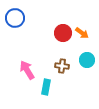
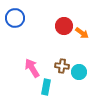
red circle: moved 1 px right, 7 px up
cyan circle: moved 8 px left, 12 px down
pink arrow: moved 5 px right, 2 px up
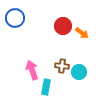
red circle: moved 1 px left
pink arrow: moved 2 px down; rotated 12 degrees clockwise
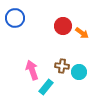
cyan rectangle: rotated 28 degrees clockwise
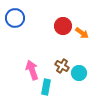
brown cross: rotated 24 degrees clockwise
cyan circle: moved 1 px down
cyan rectangle: rotated 28 degrees counterclockwise
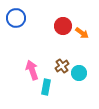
blue circle: moved 1 px right
brown cross: rotated 24 degrees clockwise
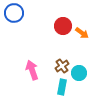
blue circle: moved 2 px left, 5 px up
cyan rectangle: moved 16 px right
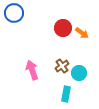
red circle: moved 2 px down
cyan rectangle: moved 4 px right, 7 px down
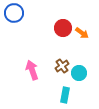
cyan rectangle: moved 1 px left, 1 px down
